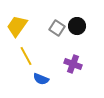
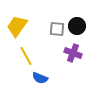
gray square: moved 1 px down; rotated 28 degrees counterclockwise
purple cross: moved 11 px up
blue semicircle: moved 1 px left, 1 px up
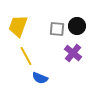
yellow trapezoid: moved 1 px right; rotated 15 degrees counterclockwise
purple cross: rotated 18 degrees clockwise
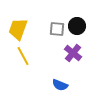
yellow trapezoid: moved 3 px down
yellow line: moved 3 px left
blue semicircle: moved 20 px right, 7 px down
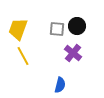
blue semicircle: rotated 98 degrees counterclockwise
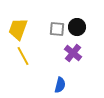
black circle: moved 1 px down
